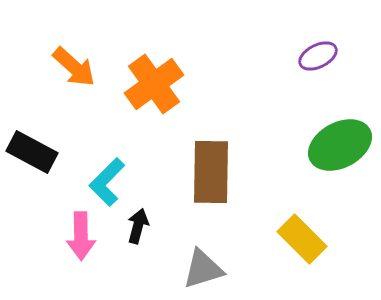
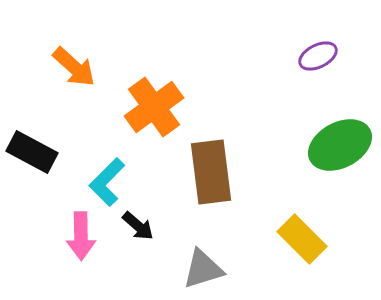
orange cross: moved 23 px down
brown rectangle: rotated 8 degrees counterclockwise
black arrow: rotated 116 degrees clockwise
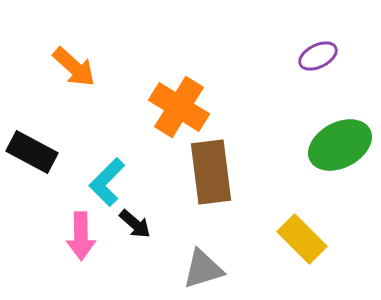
orange cross: moved 25 px right; rotated 22 degrees counterclockwise
black arrow: moved 3 px left, 2 px up
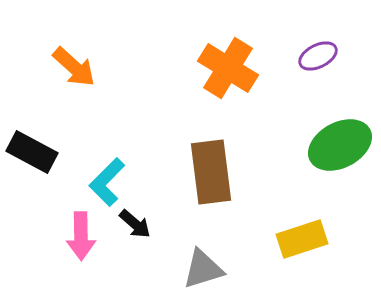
orange cross: moved 49 px right, 39 px up
yellow rectangle: rotated 63 degrees counterclockwise
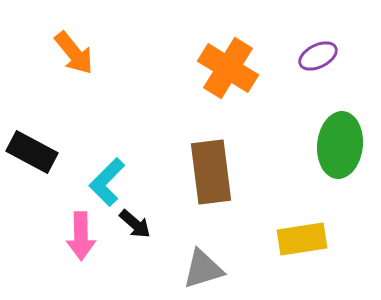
orange arrow: moved 14 px up; rotated 9 degrees clockwise
green ellipse: rotated 56 degrees counterclockwise
yellow rectangle: rotated 9 degrees clockwise
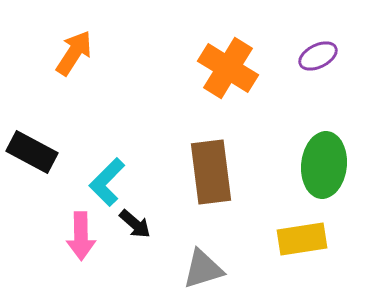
orange arrow: rotated 108 degrees counterclockwise
green ellipse: moved 16 px left, 20 px down
